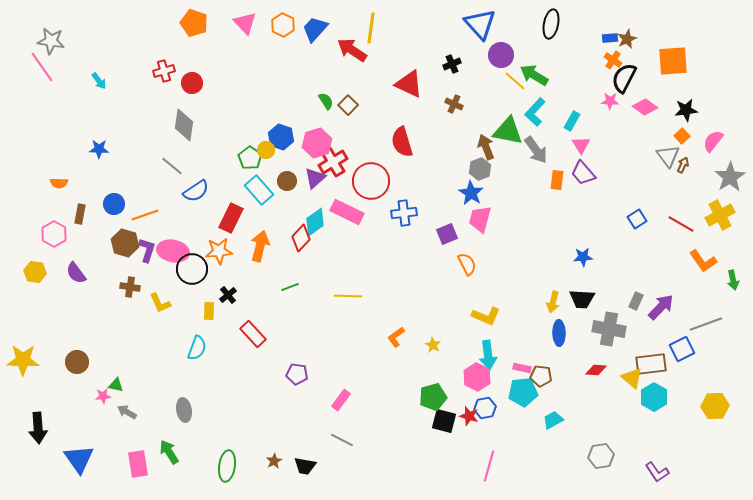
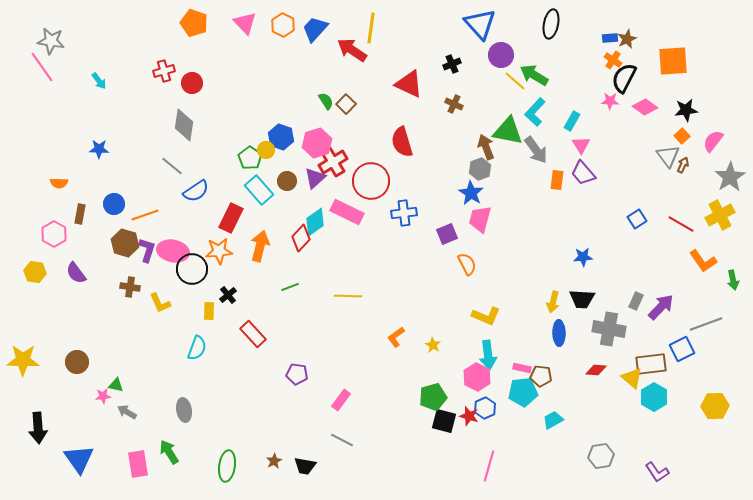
brown square at (348, 105): moved 2 px left, 1 px up
blue hexagon at (485, 408): rotated 15 degrees counterclockwise
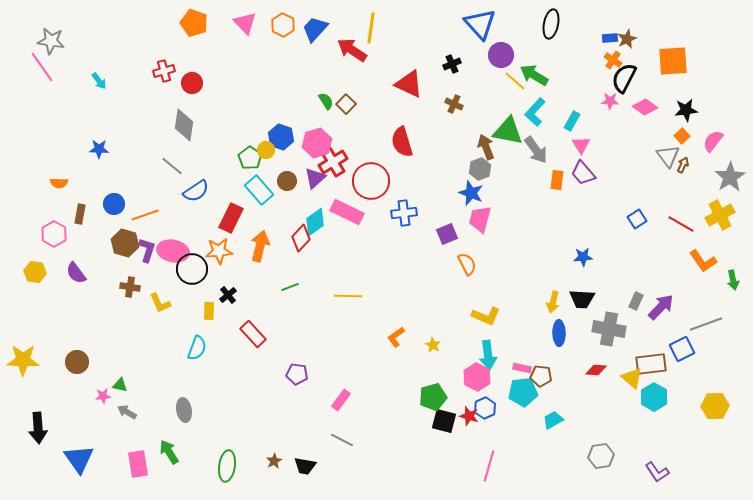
blue star at (471, 193): rotated 10 degrees counterclockwise
green triangle at (116, 385): moved 4 px right
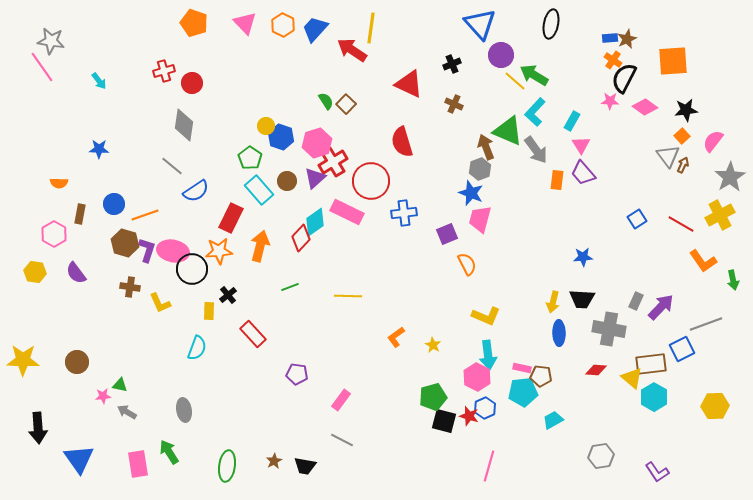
green triangle at (508, 131): rotated 12 degrees clockwise
yellow circle at (266, 150): moved 24 px up
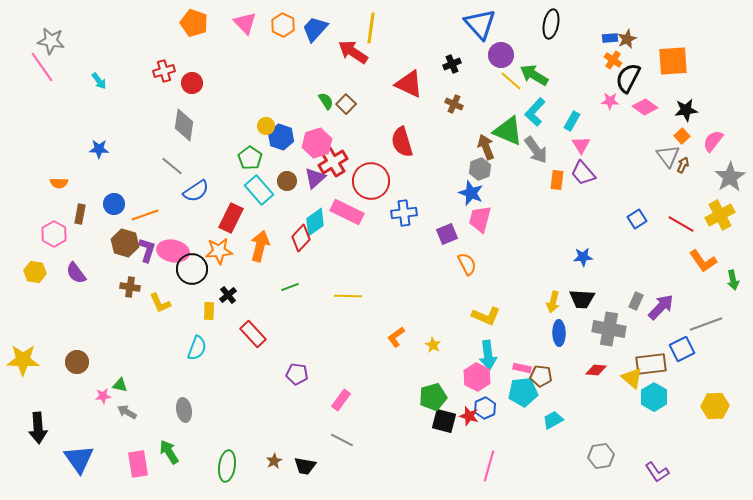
red arrow at (352, 50): moved 1 px right, 2 px down
black semicircle at (624, 78): moved 4 px right
yellow line at (515, 81): moved 4 px left
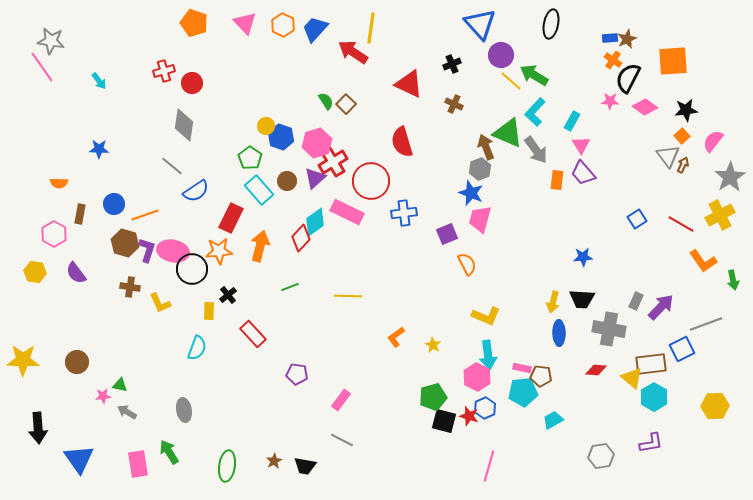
green triangle at (508, 131): moved 2 px down
purple L-shape at (657, 472): moved 6 px left, 29 px up; rotated 65 degrees counterclockwise
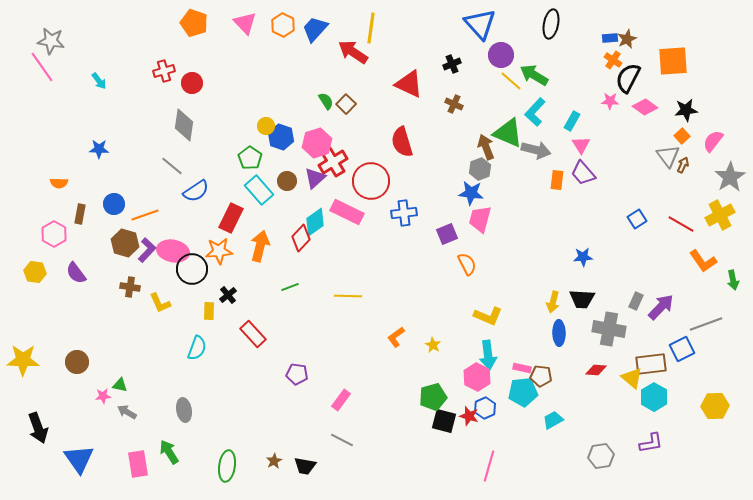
gray arrow at (536, 150): rotated 40 degrees counterclockwise
blue star at (471, 193): rotated 15 degrees counterclockwise
purple L-shape at (147, 250): rotated 25 degrees clockwise
yellow L-shape at (486, 316): moved 2 px right
black arrow at (38, 428): rotated 16 degrees counterclockwise
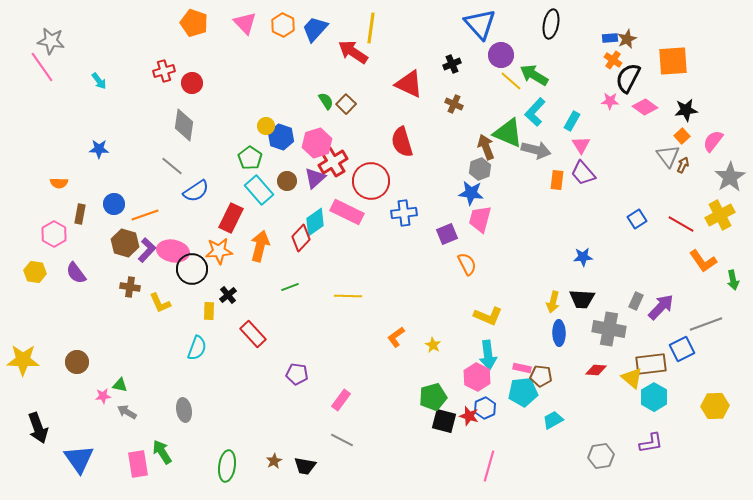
green arrow at (169, 452): moved 7 px left
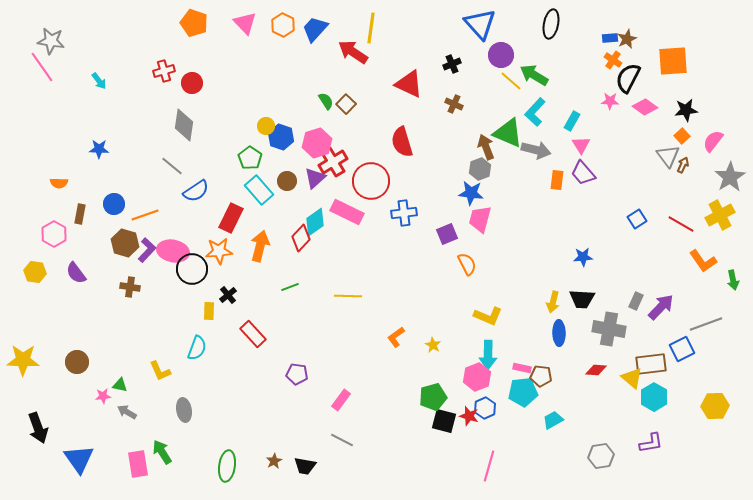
yellow L-shape at (160, 303): moved 68 px down
cyan arrow at (488, 355): rotated 8 degrees clockwise
pink hexagon at (477, 377): rotated 12 degrees clockwise
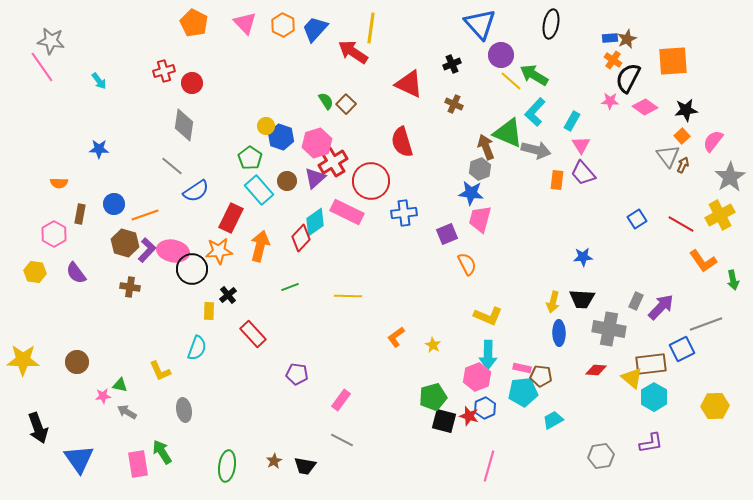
orange pentagon at (194, 23): rotated 8 degrees clockwise
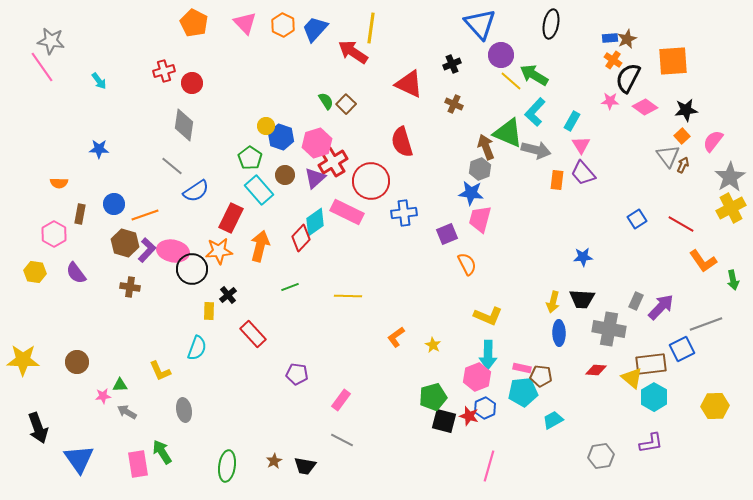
brown circle at (287, 181): moved 2 px left, 6 px up
yellow cross at (720, 215): moved 11 px right, 7 px up
green triangle at (120, 385): rotated 14 degrees counterclockwise
